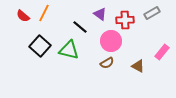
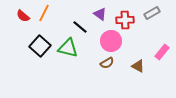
green triangle: moved 1 px left, 2 px up
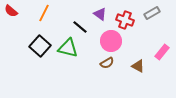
red semicircle: moved 12 px left, 5 px up
red cross: rotated 24 degrees clockwise
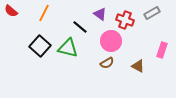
pink rectangle: moved 2 px up; rotated 21 degrees counterclockwise
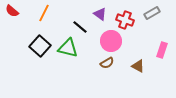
red semicircle: moved 1 px right
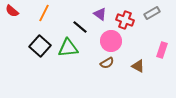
green triangle: rotated 20 degrees counterclockwise
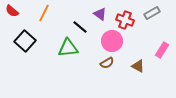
pink circle: moved 1 px right
black square: moved 15 px left, 5 px up
pink rectangle: rotated 14 degrees clockwise
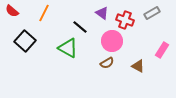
purple triangle: moved 2 px right, 1 px up
green triangle: rotated 35 degrees clockwise
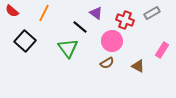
purple triangle: moved 6 px left
green triangle: rotated 25 degrees clockwise
